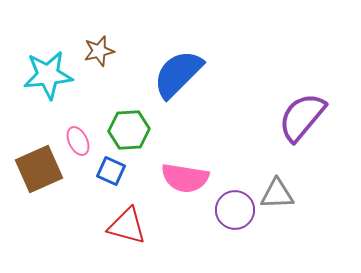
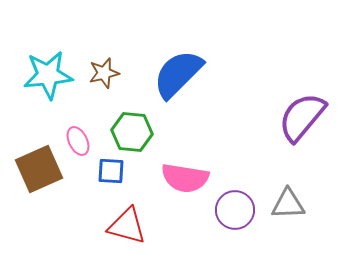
brown star: moved 5 px right, 22 px down
green hexagon: moved 3 px right, 2 px down; rotated 9 degrees clockwise
blue square: rotated 20 degrees counterclockwise
gray triangle: moved 11 px right, 10 px down
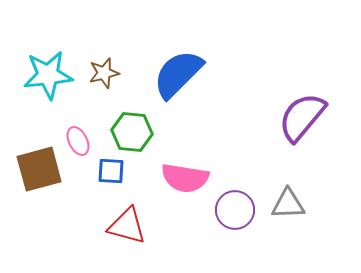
brown square: rotated 9 degrees clockwise
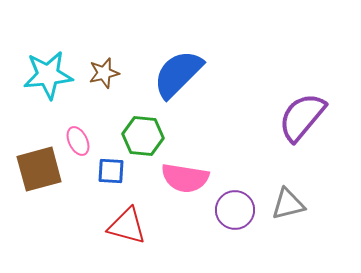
green hexagon: moved 11 px right, 4 px down
gray triangle: rotated 12 degrees counterclockwise
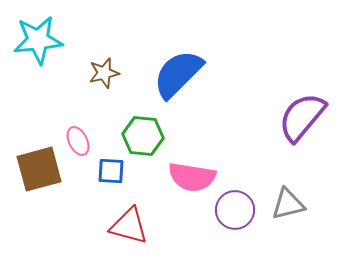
cyan star: moved 10 px left, 35 px up
pink semicircle: moved 7 px right, 1 px up
red triangle: moved 2 px right
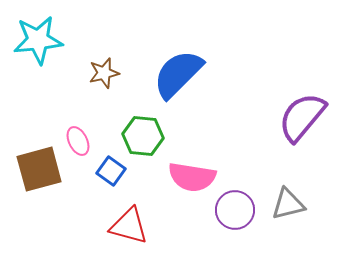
blue square: rotated 32 degrees clockwise
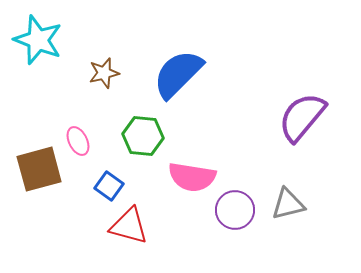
cyan star: rotated 27 degrees clockwise
blue square: moved 2 px left, 15 px down
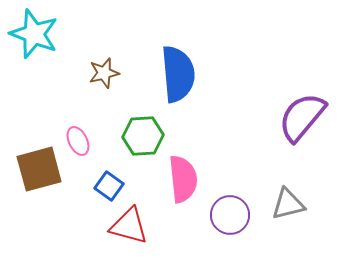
cyan star: moved 4 px left, 6 px up
blue semicircle: rotated 130 degrees clockwise
green hexagon: rotated 9 degrees counterclockwise
pink semicircle: moved 9 px left, 2 px down; rotated 105 degrees counterclockwise
purple circle: moved 5 px left, 5 px down
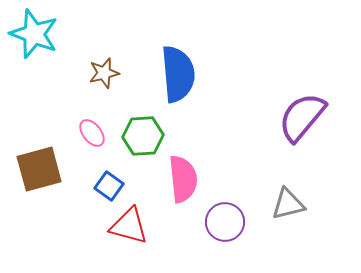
pink ellipse: moved 14 px right, 8 px up; rotated 12 degrees counterclockwise
purple circle: moved 5 px left, 7 px down
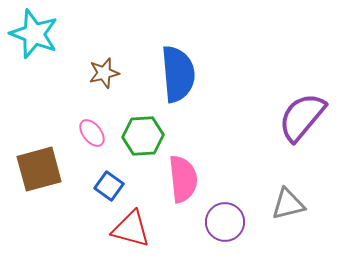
red triangle: moved 2 px right, 3 px down
